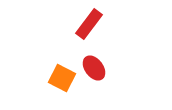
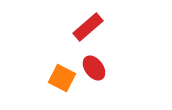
red rectangle: moved 1 px left, 3 px down; rotated 12 degrees clockwise
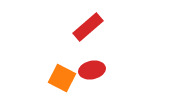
red ellipse: moved 2 px left, 2 px down; rotated 65 degrees counterclockwise
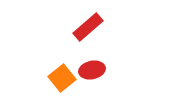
orange square: rotated 24 degrees clockwise
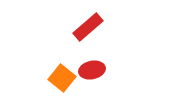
orange square: rotated 12 degrees counterclockwise
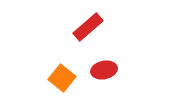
red ellipse: moved 12 px right
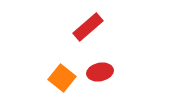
red ellipse: moved 4 px left, 2 px down
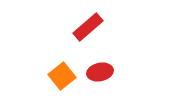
orange square: moved 2 px up; rotated 12 degrees clockwise
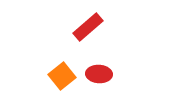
red ellipse: moved 1 px left, 2 px down; rotated 15 degrees clockwise
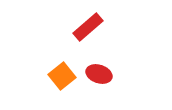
red ellipse: rotated 15 degrees clockwise
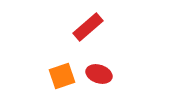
orange square: rotated 20 degrees clockwise
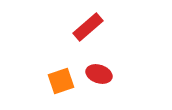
orange square: moved 1 px left, 5 px down
